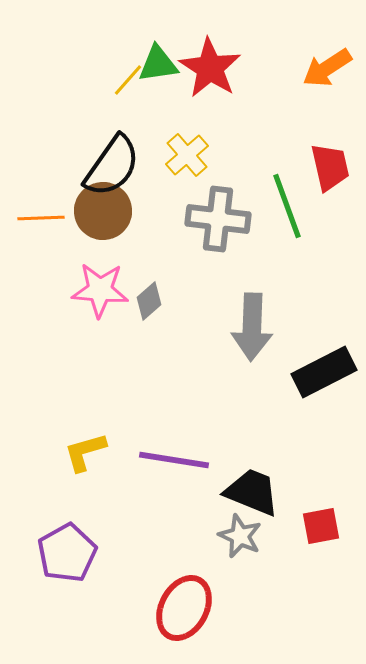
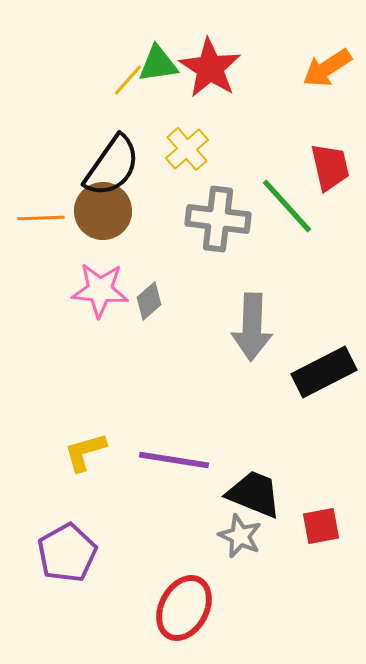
yellow cross: moved 6 px up
green line: rotated 22 degrees counterclockwise
black trapezoid: moved 2 px right, 2 px down
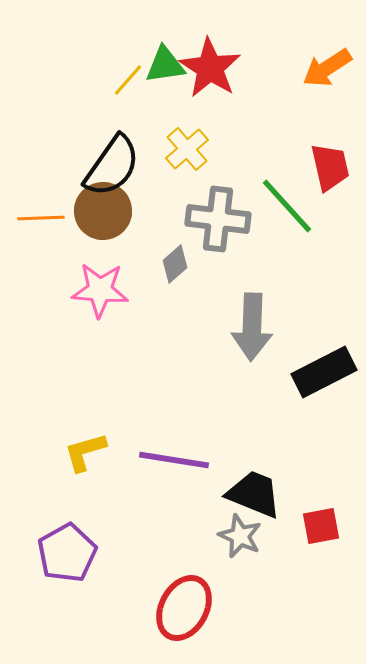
green triangle: moved 7 px right, 1 px down
gray diamond: moved 26 px right, 37 px up
